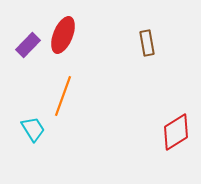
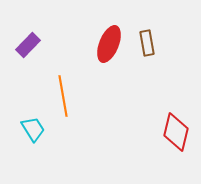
red ellipse: moved 46 px right, 9 px down
orange line: rotated 30 degrees counterclockwise
red diamond: rotated 45 degrees counterclockwise
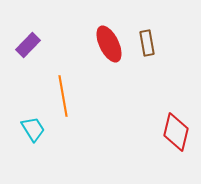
red ellipse: rotated 48 degrees counterclockwise
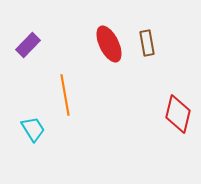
orange line: moved 2 px right, 1 px up
red diamond: moved 2 px right, 18 px up
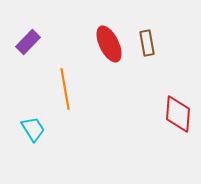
purple rectangle: moved 3 px up
orange line: moved 6 px up
red diamond: rotated 9 degrees counterclockwise
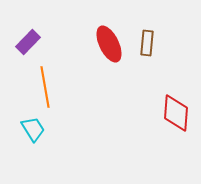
brown rectangle: rotated 15 degrees clockwise
orange line: moved 20 px left, 2 px up
red diamond: moved 2 px left, 1 px up
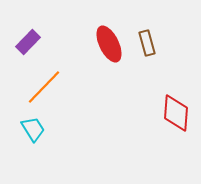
brown rectangle: rotated 20 degrees counterclockwise
orange line: moved 1 px left; rotated 54 degrees clockwise
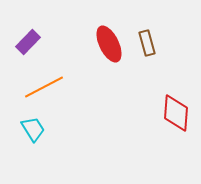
orange line: rotated 18 degrees clockwise
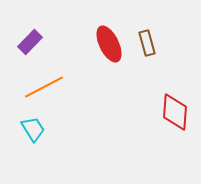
purple rectangle: moved 2 px right
red diamond: moved 1 px left, 1 px up
